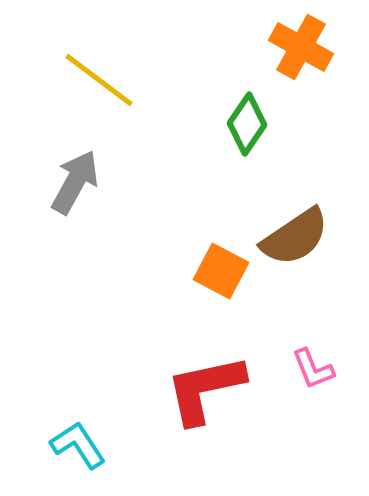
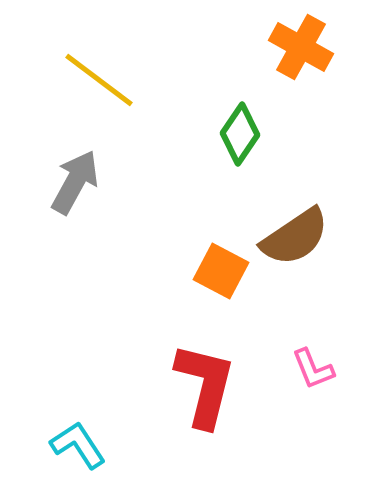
green diamond: moved 7 px left, 10 px down
red L-shape: moved 4 px up; rotated 116 degrees clockwise
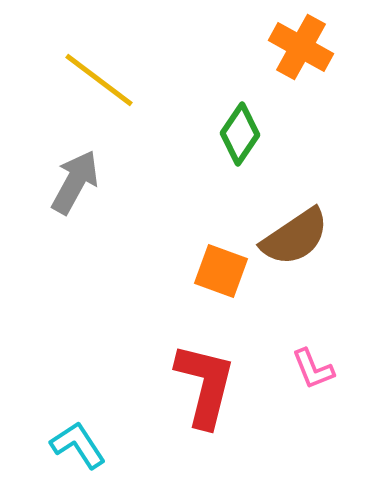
orange square: rotated 8 degrees counterclockwise
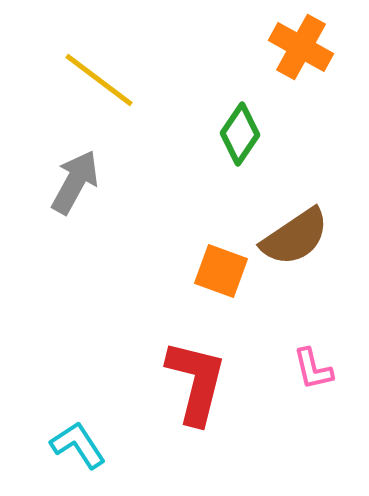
pink L-shape: rotated 9 degrees clockwise
red L-shape: moved 9 px left, 3 px up
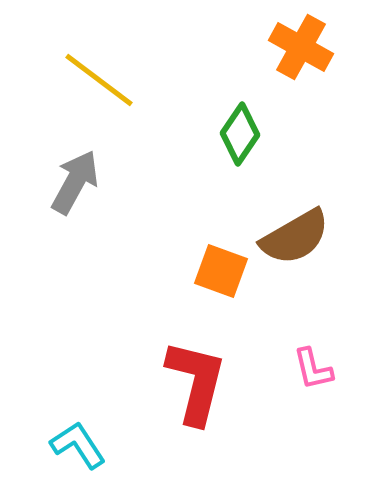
brown semicircle: rotated 4 degrees clockwise
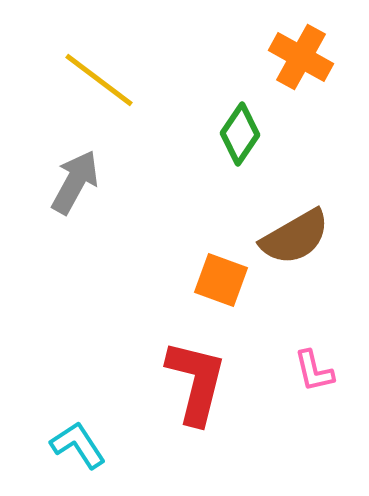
orange cross: moved 10 px down
orange square: moved 9 px down
pink L-shape: moved 1 px right, 2 px down
